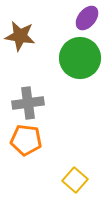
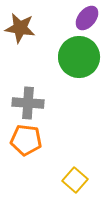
brown star: moved 8 px up
green circle: moved 1 px left, 1 px up
gray cross: rotated 12 degrees clockwise
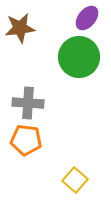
brown star: rotated 16 degrees counterclockwise
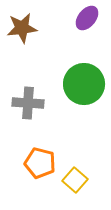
brown star: moved 2 px right
green circle: moved 5 px right, 27 px down
orange pentagon: moved 14 px right, 23 px down; rotated 8 degrees clockwise
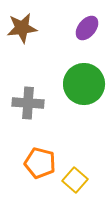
purple ellipse: moved 10 px down
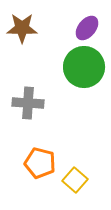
brown star: rotated 8 degrees clockwise
green circle: moved 17 px up
